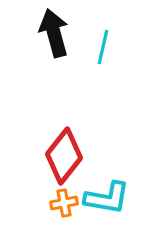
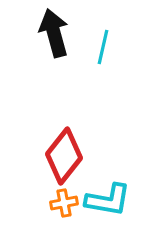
cyan L-shape: moved 1 px right, 2 px down
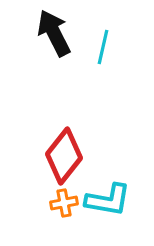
black arrow: rotated 12 degrees counterclockwise
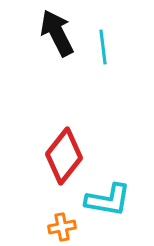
black arrow: moved 3 px right
cyan line: rotated 20 degrees counterclockwise
orange cross: moved 2 px left, 24 px down
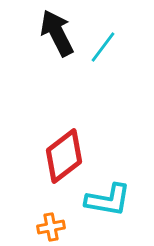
cyan line: rotated 44 degrees clockwise
red diamond: rotated 14 degrees clockwise
orange cross: moved 11 px left
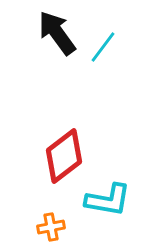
black arrow: rotated 9 degrees counterclockwise
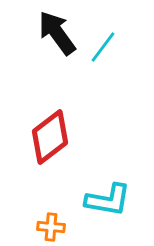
red diamond: moved 14 px left, 19 px up
orange cross: rotated 16 degrees clockwise
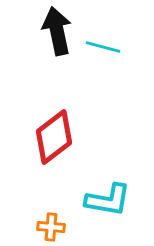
black arrow: moved 2 px up; rotated 24 degrees clockwise
cyan line: rotated 68 degrees clockwise
red diamond: moved 4 px right
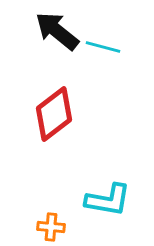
black arrow: rotated 39 degrees counterclockwise
red diamond: moved 23 px up
